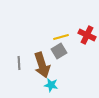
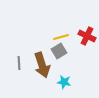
red cross: moved 1 px down
cyan star: moved 13 px right, 3 px up
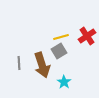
red cross: rotated 30 degrees clockwise
cyan star: rotated 24 degrees clockwise
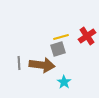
gray square: moved 1 px left, 2 px up; rotated 14 degrees clockwise
brown arrow: rotated 65 degrees counterclockwise
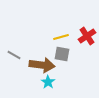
gray square: moved 4 px right, 5 px down; rotated 28 degrees clockwise
gray line: moved 5 px left, 8 px up; rotated 56 degrees counterclockwise
cyan star: moved 16 px left
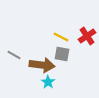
yellow line: rotated 42 degrees clockwise
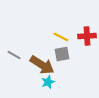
red cross: rotated 30 degrees clockwise
gray square: rotated 21 degrees counterclockwise
brown arrow: rotated 25 degrees clockwise
cyan star: rotated 16 degrees clockwise
